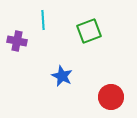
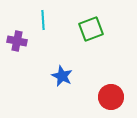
green square: moved 2 px right, 2 px up
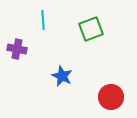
purple cross: moved 8 px down
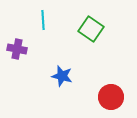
green square: rotated 35 degrees counterclockwise
blue star: rotated 10 degrees counterclockwise
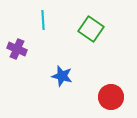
purple cross: rotated 12 degrees clockwise
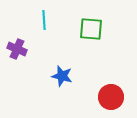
cyan line: moved 1 px right
green square: rotated 30 degrees counterclockwise
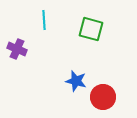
green square: rotated 10 degrees clockwise
blue star: moved 14 px right, 5 px down
red circle: moved 8 px left
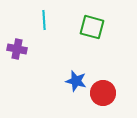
green square: moved 1 px right, 2 px up
purple cross: rotated 12 degrees counterclockwise
red circle: moved 4 px up
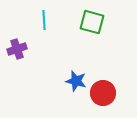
green square: moved 5 px up
purple cross: rotated 30 degrees counterclockwise
